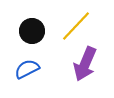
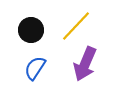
black circle: moved 1 px left, 1 px up
blue semicircle: moved 8 px right, 1 px up; rotated 30 degrees counterclockwise
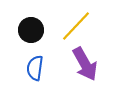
purple arrow: rotated 52 degrees counterclockwise
blue semicircle: rotated 25 degrees counterclockwise
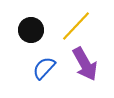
blue semicircle: moved 9 px right; rotated 35 degrees clockwise
